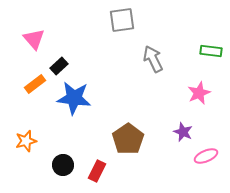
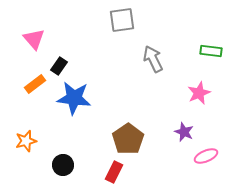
black rectangle: rotated 12 degrees counterclockwise
purple star: moved 1 px right
red rectangle: moved 17 px right, 1 px down
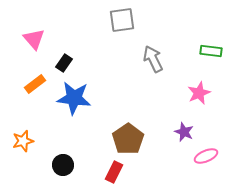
black rectangle: moved 5 px right, 3 px up
orange star: moved 3 px left
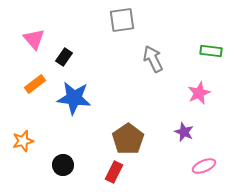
black rectangle: moved 6 px up
pink ellipse: moved 2 px left, 10 px down
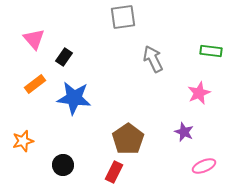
gray square: moved 1 px right, 3 px up
